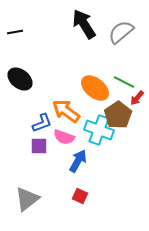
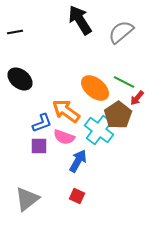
black arrow: moved 4 px left, 4 px up
cyan cross: rotated 16 degrees clockwise
red square: moved 3 px left
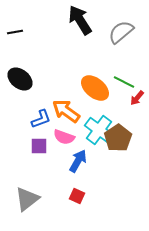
brown pentagon: moved 23 px down
blue L-shape: moved 1 px left, 4 px up
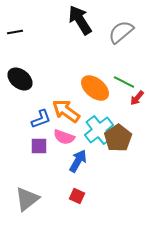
cyan cross: rotated 16 degrees clockwise
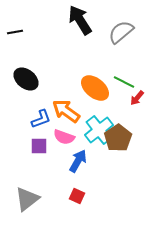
black ellipse: moved 6 px right
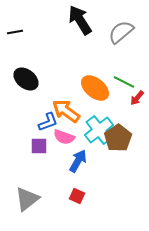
blue L-shape: moved 7 px right, 3 px down
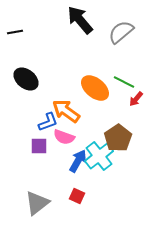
black arrow: rotated 8 degrees counterclockwise
red arrow: moved 1 px left, 1 px down
cyan cross: moved 26 px down
gray triangle: moved 10 px right, 4 px down
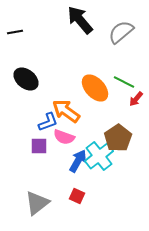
orange ellipse: rotated 8 degrees clockwise
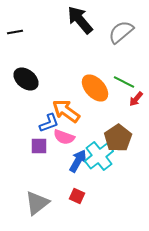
blue L-shape: moved 1 px right, 1 px down
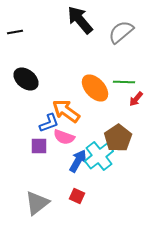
green line: rotated 25 degrees counterclockwise
